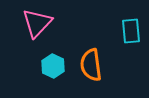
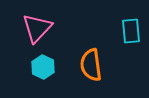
pink triangle: moved 5 px down
cyan hexagon: moved 10 px left, 1 px down
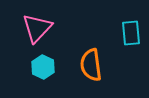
cyan rectangle: moved 2 px down
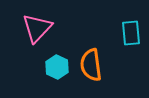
cyan hexagon: moved 14 px right
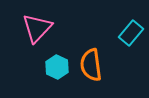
cyan rectangle: rotated 45 degrees clockwise
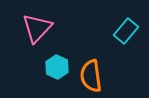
cyan rectangle: moved 5 px left, 2 px up
orange semicircle: moved 11 px down
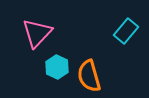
pink triangle: moved 5 px down
orange semicircle: moved 2 px left; rotated 8 degrees counterclockwise
